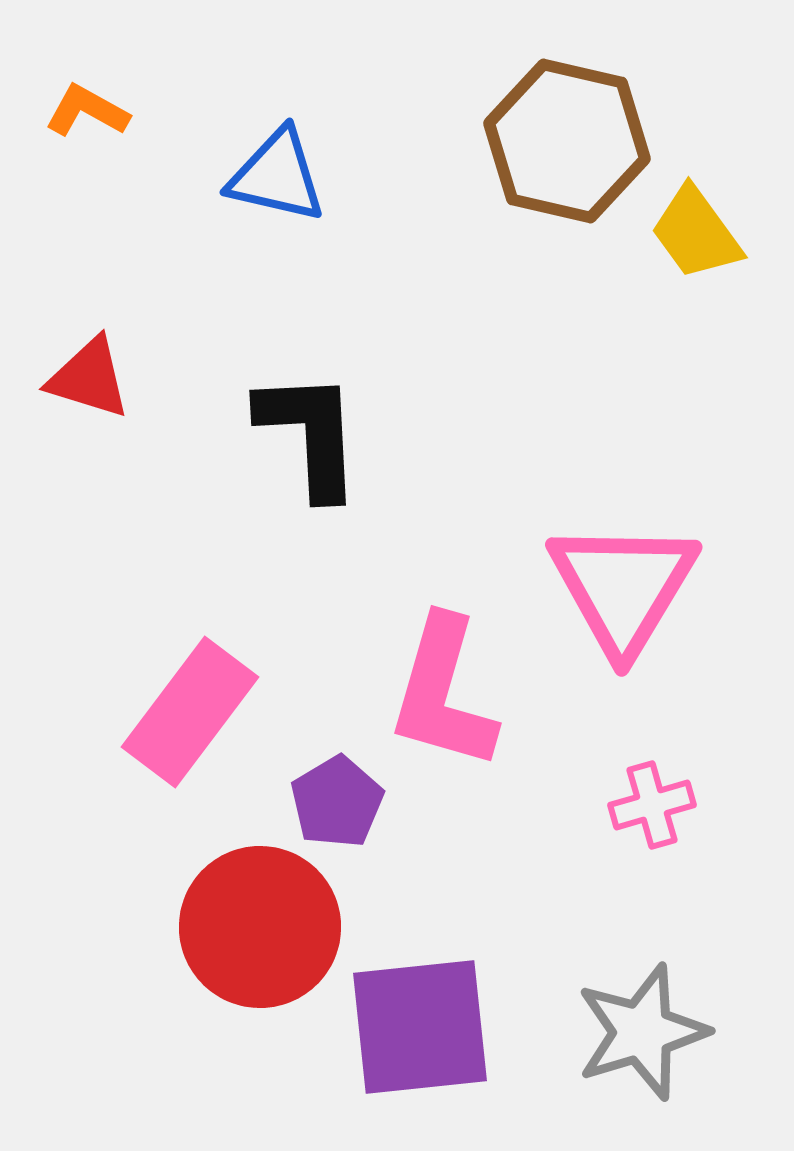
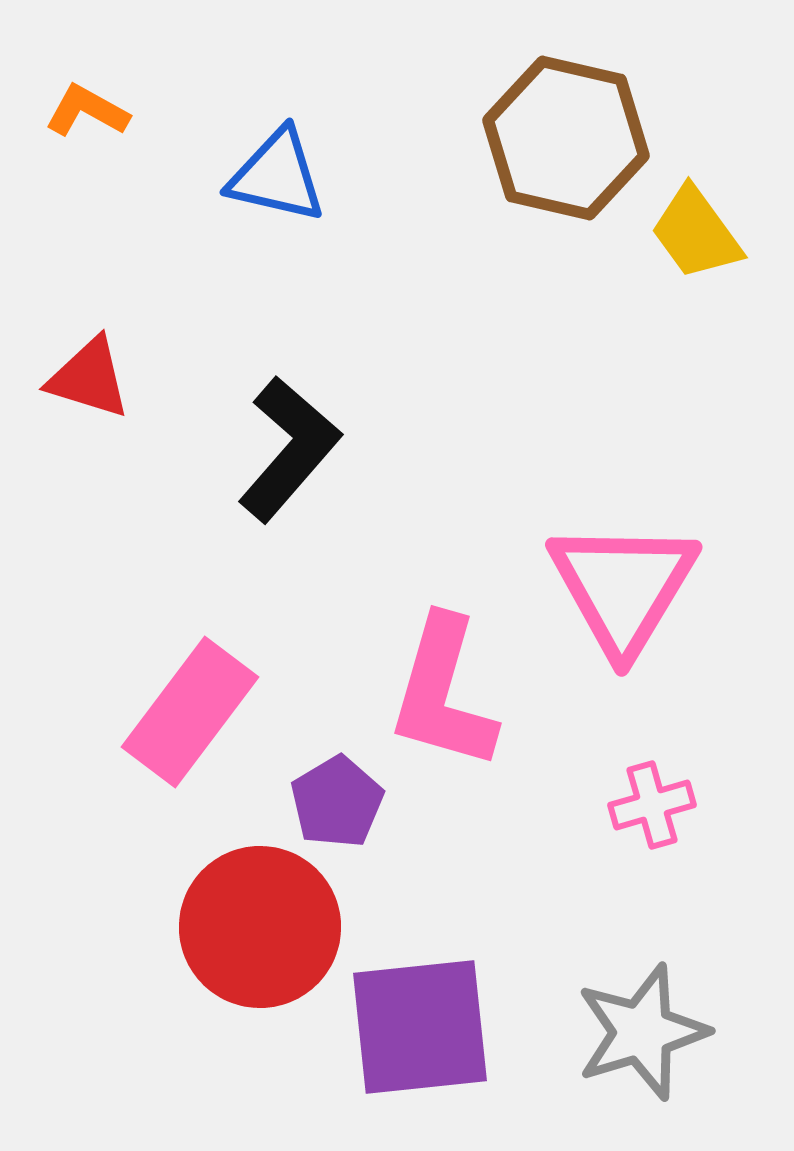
brown hexagon: moved 1 px left, 3 px up
black L-shape: moved 21 px left, 15 px down; rotated 44 degrees clockwise
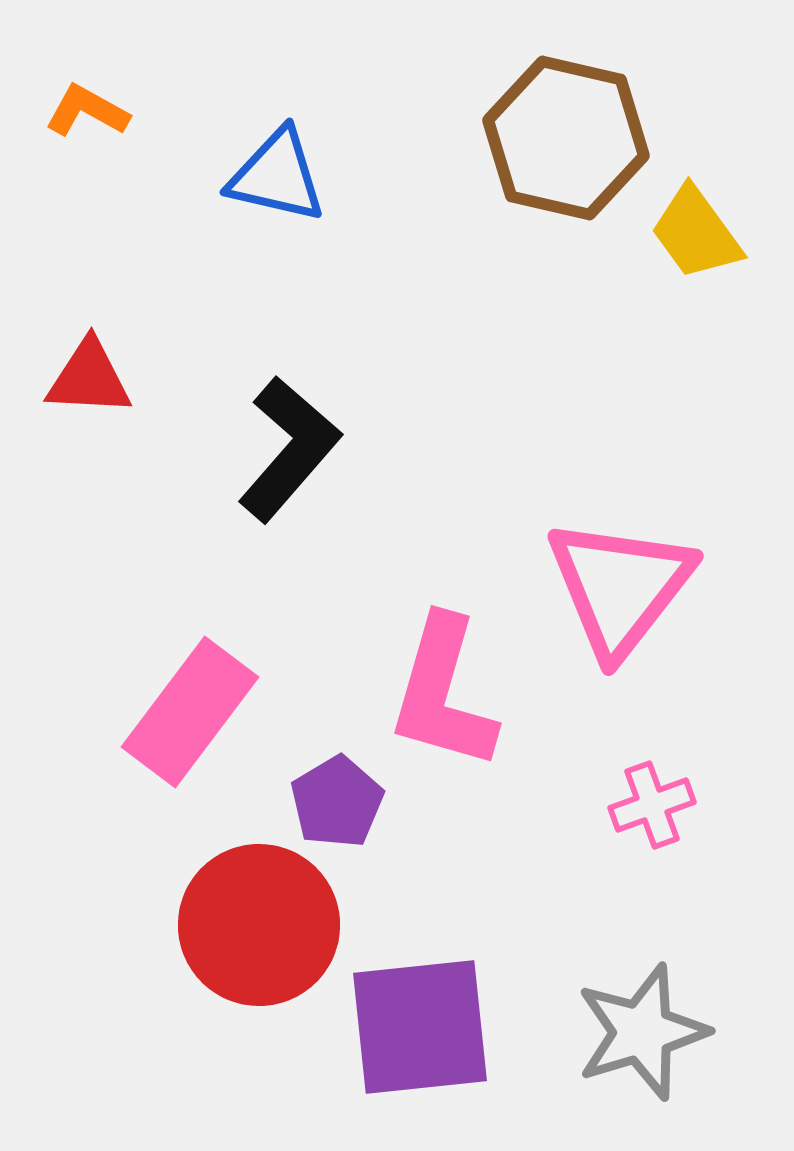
red triangle: rotated 14 degrees counterclockwise
pink triangle: moved 3 px left; rotated 7 degrees clockwise
pink cross: rotated 4 degrees counterclockwise
red circle: moved 1 px left, 2 px up
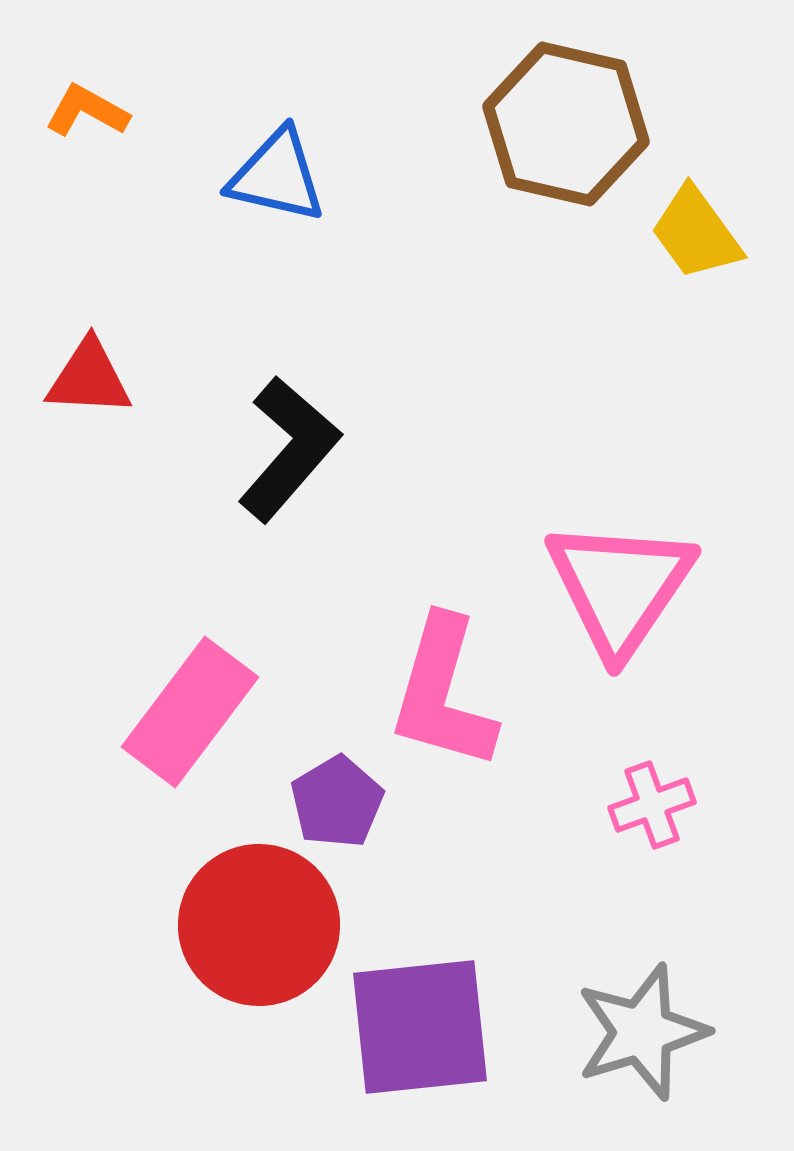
brown hexagon: moved 14 px up
pink triangle: rotated 4 degrees counterclockwise
